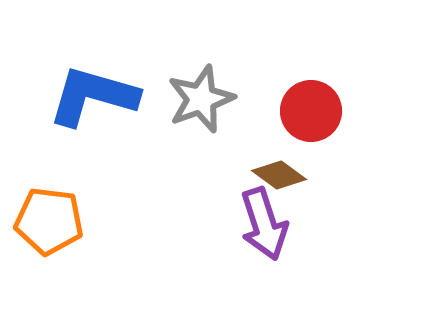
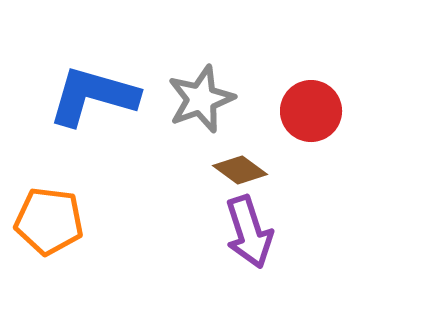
brown diamond: moved 39 px left, 5 px up
purple arrow: moved 15 px left, 8 px down
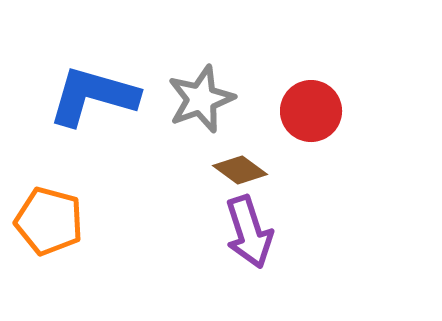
orange pentagon: rotated 8 degrees clockwise
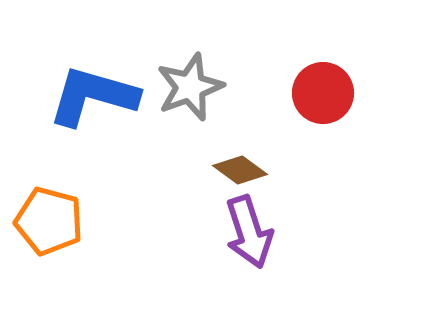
gray star: moved 11 px left, 12 px up
red circle: moved 12 px right, 18 px up
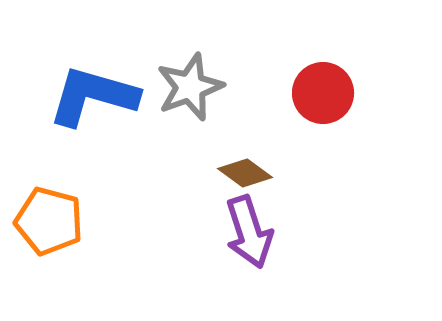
brown diamond: moved 5 px right, 3 px down
